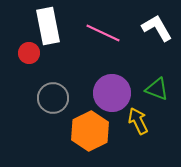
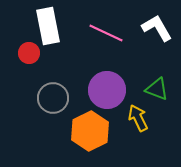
pink line: moved 3 px right
purple circle: moved 5 px left, 3 px up
yellow arrow: moved 3 px up
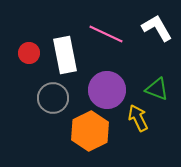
white rectangle: moved 17 px right, 29 px down
pink line: moved 1 px down
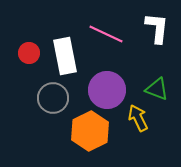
white L-shape: rotated 36 degrees clockwise
white rectangle: moved 1 px down
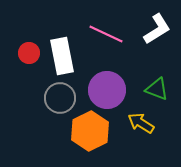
white L-shape: moved 1 px down; rotated 52 degrees clockwise
white rectangle: moved 3 px left
gray circle: moved 7 px right
yellow arrow: moved 3 px right, 5 px down; rotated 32 degrees counterclockwise
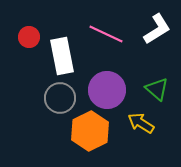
red circle: moved 16 px up
green triangle: rotated 20 degrees clockwise
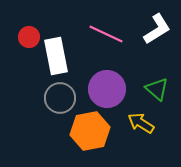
white rectangle: moved 6 px left
purple circle: moved 1 px up
orange hexagon: rotated 15 degrees clockwise
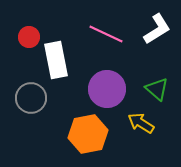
white rectangle: moved 4 px down
gray circle: moved 29 px left
orange hexagon: moved 2 px left, 3 px down
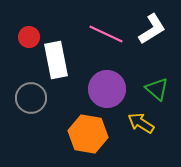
white L-shape: moved 5 px left
orange hexagon: rotated 21 degrees clockwise
